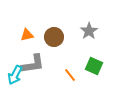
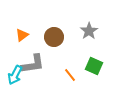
orange triangle: moved 5 px left; rotated 24 degrees counterclockwise
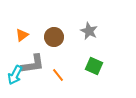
gray star: rotated 12 degrees counterclockwise
orange line: moved 12 px left
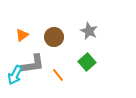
green square: moved 7 px left, 4 px up; rotated 24 degrees clockwise
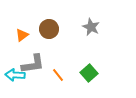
gray star: moved 2 px right, 4 px up
brown circle: moved 5 px left, 8 px up
green square: moved 2 px right, 11 px down
cyan arrow: rotated 66 degrees clockwise
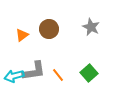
gray L-shape: moved 1 px right, 7 px down
cyan arrow: moved 1 px left, 1 px down; rotated 18 degrees counterclockwise
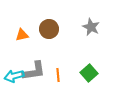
orange triangle: rotated 24 degrees clockwise
orange line: rotated 32 degrees clockwise
